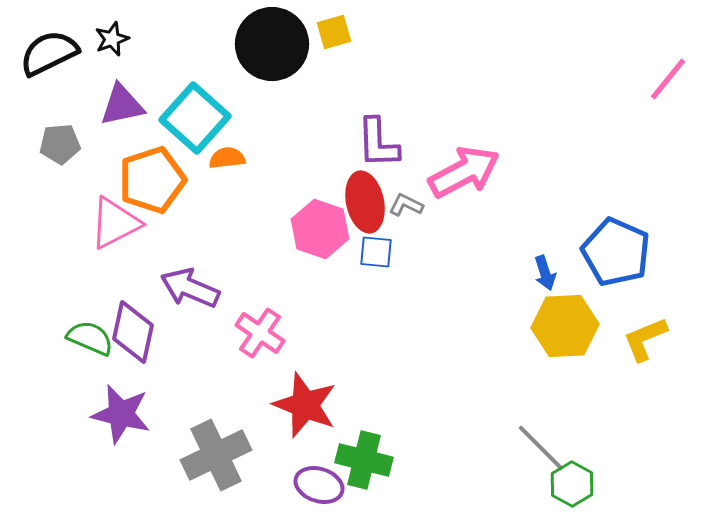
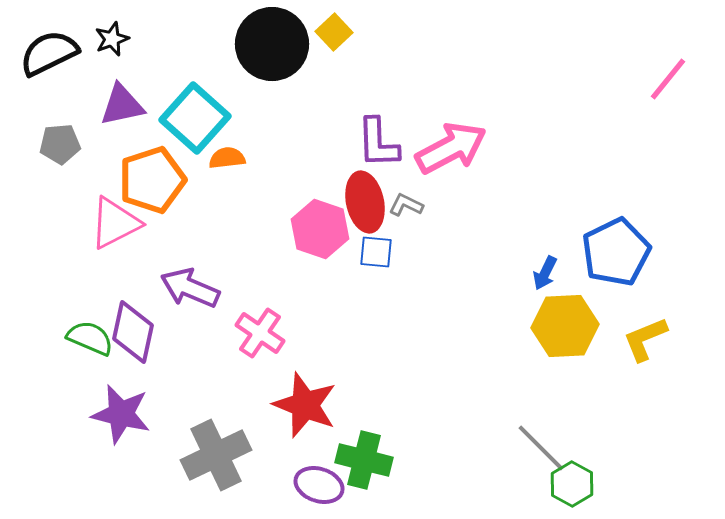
yellow square: rotated 27 degrees counterclockwise
pink arrow: moved 13 px left, 24 px up
blue pentagon: rotated 22 degrees clockwise
blue arrow: rotated 44 degrees clockwise
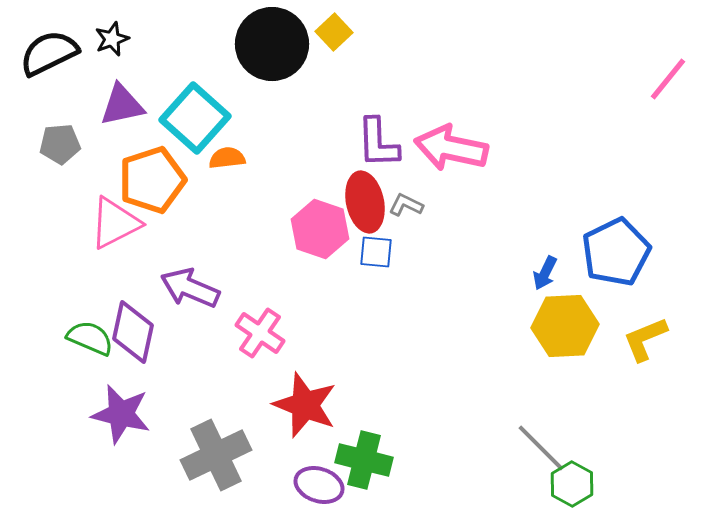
pink arrow: rotated 140 degrees counterclockwise
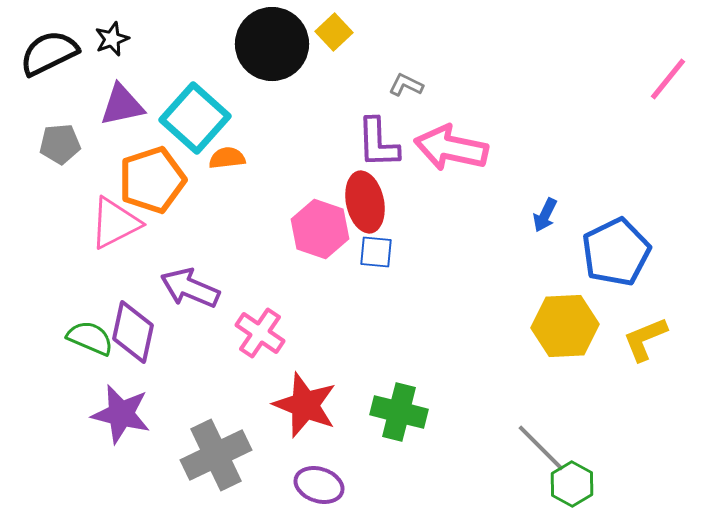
gray L-shape: moved 120 px up
blue arrow: moved 58 px up
green cross: moved 35 px right, 48 px up
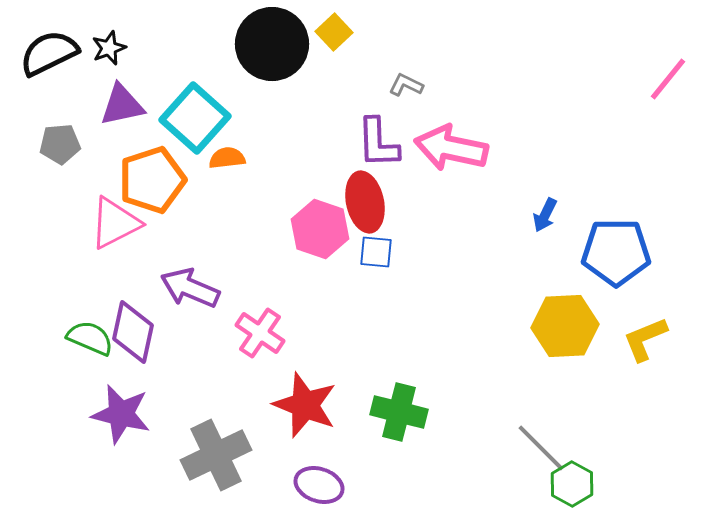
black star: moved 3 px left, 9 px down
blue pentagon: rotated 26 degrees clockwise
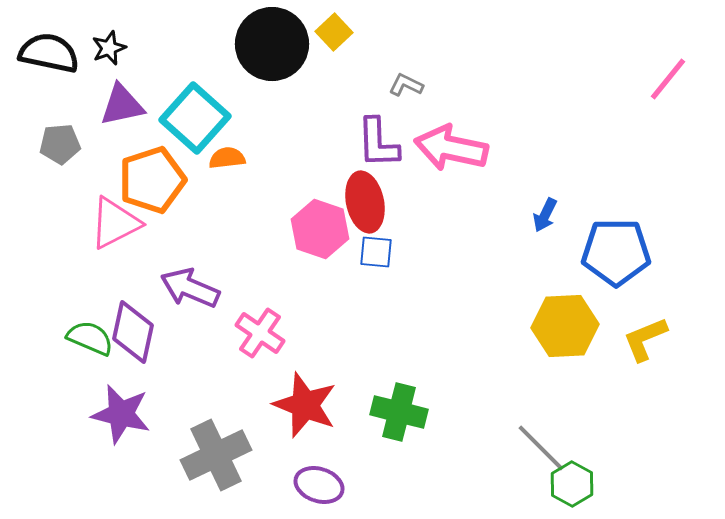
black semicircle: rotated 38 degrees clockwise
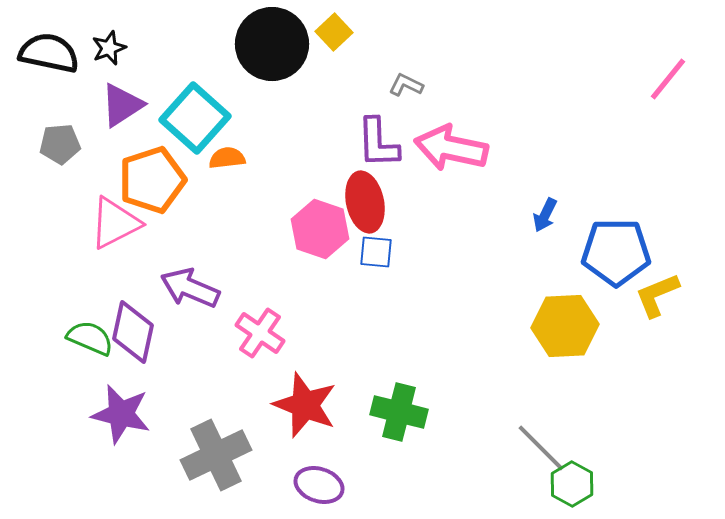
purple triangle: rotated 21 degrees counterclockwise
yellow L-shape: moved 12 px right, 44 px up
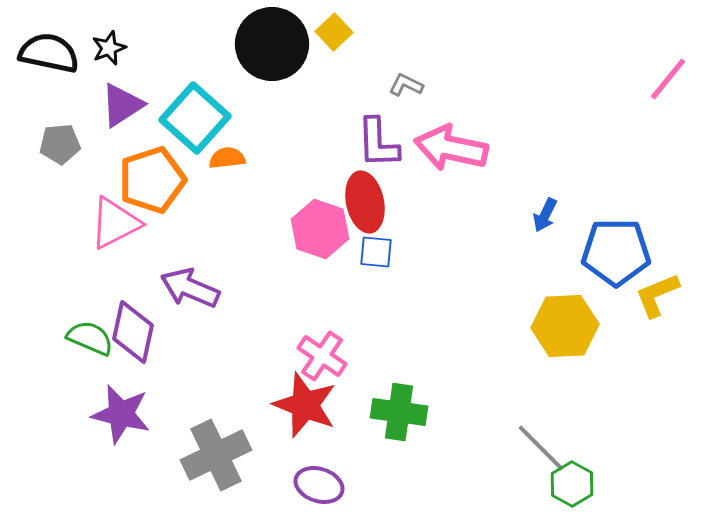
pink cross: moved 62 px right, 23 px down
green cross: rotated 6 degrees counterclockwise
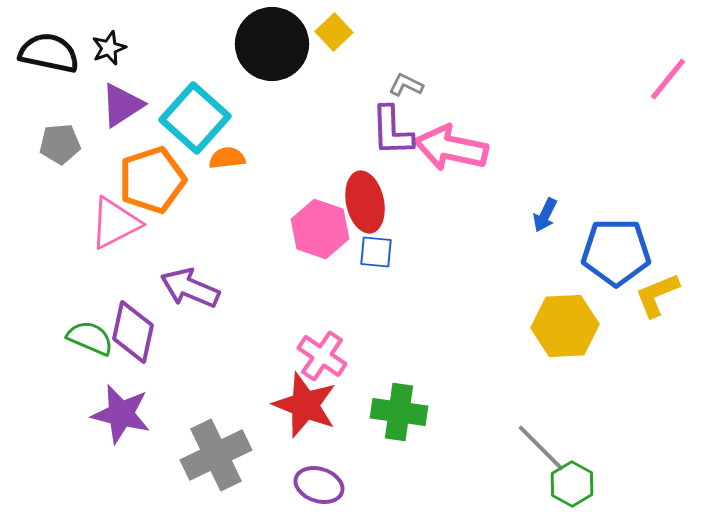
purple L-shape: moved 14 px right, 12 px up
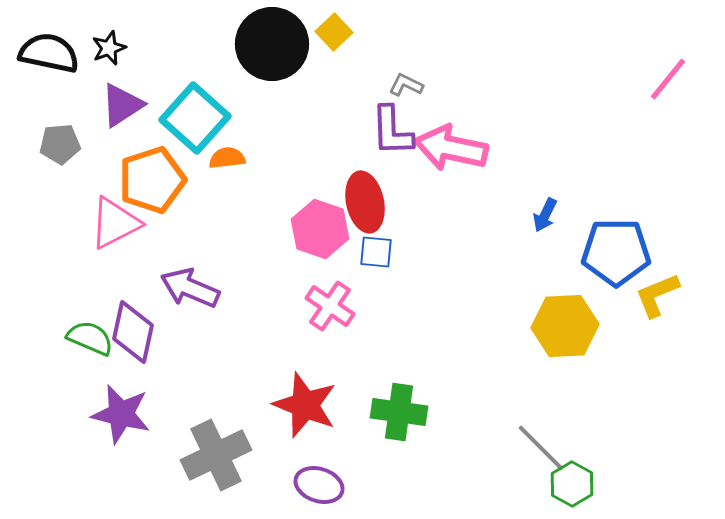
pink cross: moved 8 px right, 50 px up
